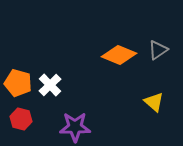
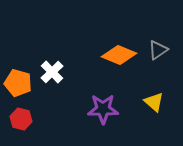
white cross: moved 2 px right, 13 px up
purple star: moved 28 px right, 18 px up
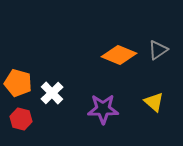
white cross: moved 21 px down
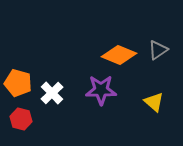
purple star: moved 2 px left, 19 px up
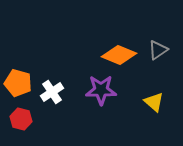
white cross: moved 1 px up; rotated 10 degrees clockwise
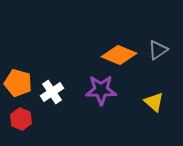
red hexagon: rotated 10 degrees clockwise
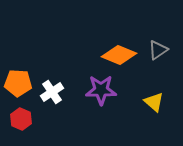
orange pentagon: rotated 12 degrees counterclockwise
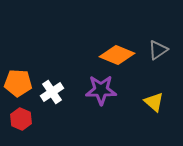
orange diamond: moved 2 px left
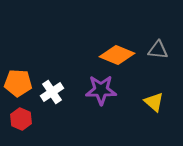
gray triangle: rotated 40 degrees clockwise
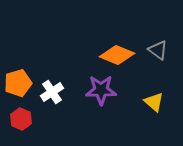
gray triangle: rotated 30 degrees clockwise
orange pentagon: rotated 20 degrees counterclockwise
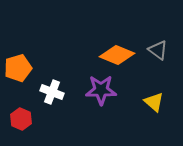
orange pentagon: moved 15 px up
white cross: rotated 35 degrees counterclockwise
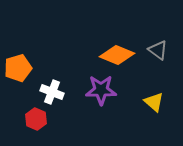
red hexagon: moved 15 px right
